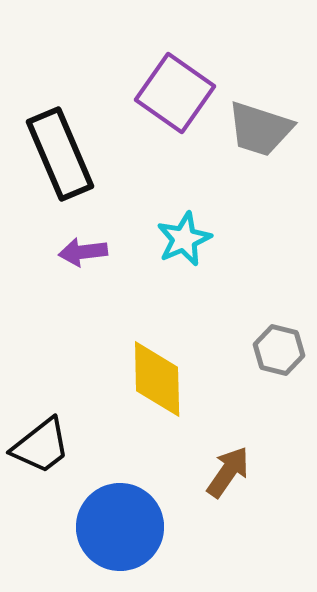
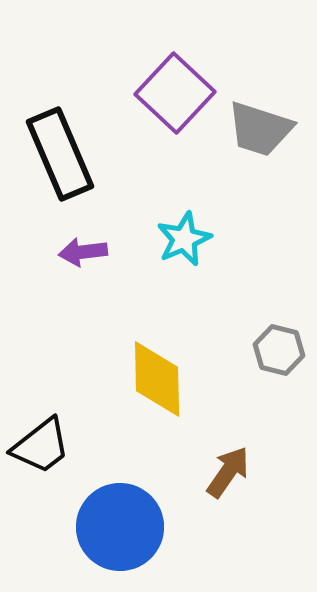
purple square: rotated 8 degrees clockwise
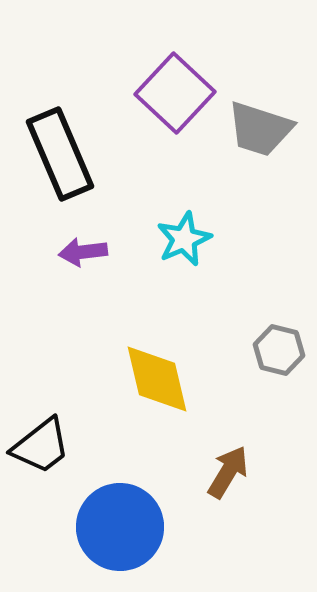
yellow diamond: rotated 12 degrees counterclockwise
brown arrow: rotated 4 degrees counterclockwise
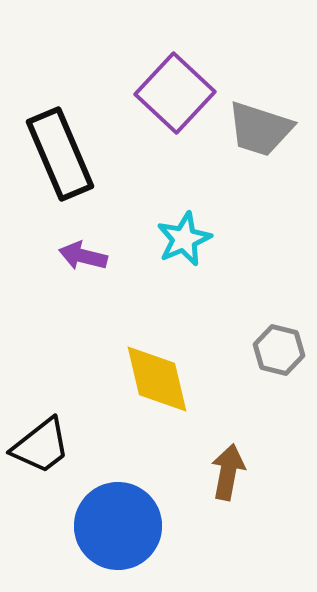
purple arrow: moved 4 px down; rotated 21 degrees clockwise
brown arrow: rotated 20 degrees counterclockwise
blue circle: moved 2 px left, 1 px up
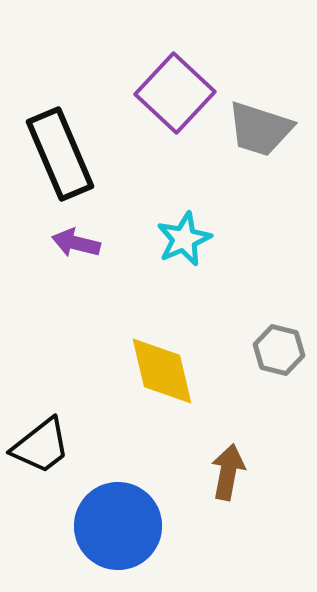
purple arrow: moved 7 px left, 13 px up
yellow diamond: moved 5 px right, 8 px up
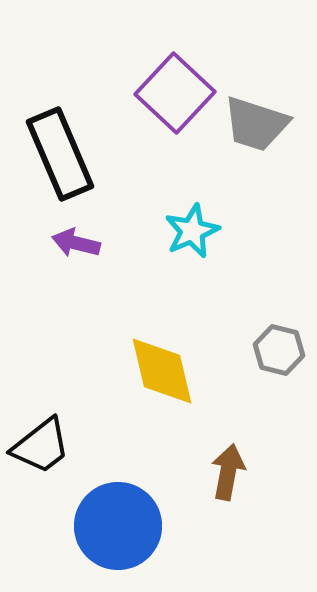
gray trapezoid: moved 4 px left, 5 px up
cyan star: moved 8 px right, 8 px up
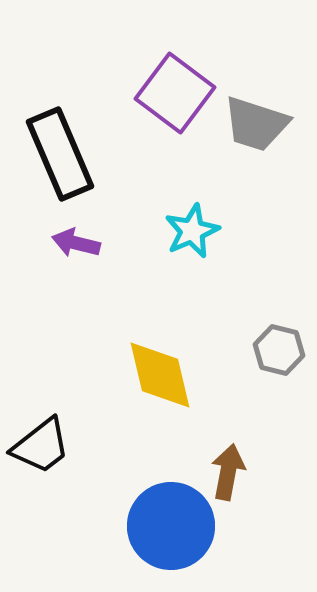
purple square: rotated 6 degrees counterclockwise
yellow diamond: moved 2 px left, 4 px down
blue circle: moved 53 px right
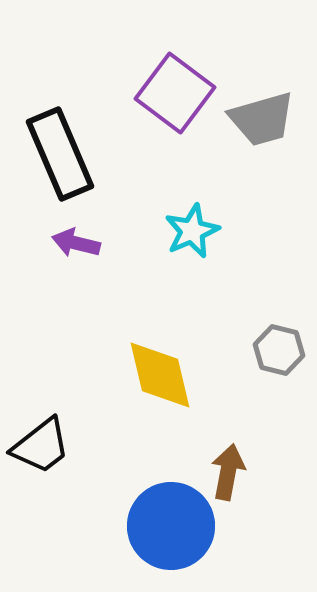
gray trapezoid: moved 6 px right, 5 px up; rotated 34 degrees counterclockwise
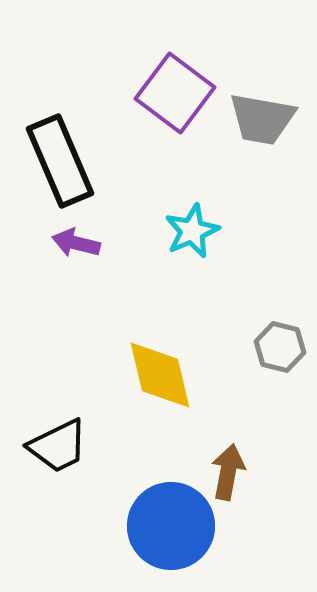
gray trapezoid: rotated 26 degrees clockwise
black rectangle: moved 7 px down
gray hexagon: moved 1 px right, 3 px up
black trapezoid: moved 17 px right; rotated 12 degrees clockwise
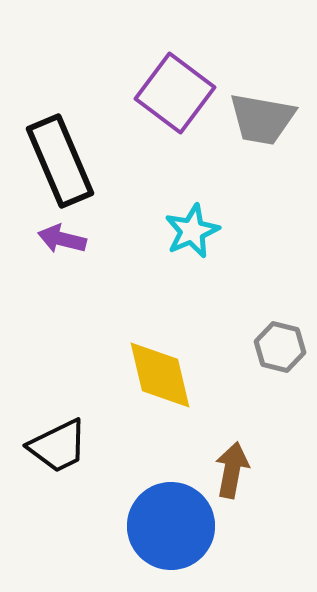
purple arrow: moved 14 px left, 4 px up
brown arrow: moved 4 px right, 2 px up
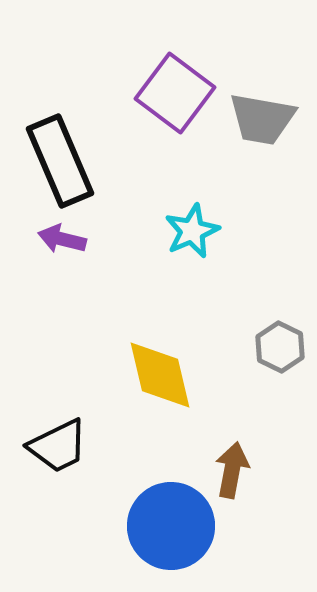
gray hexagon: rotated 12 degrees clockwise
